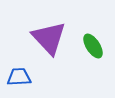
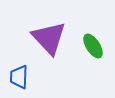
blue trapezoid: rotated 85 degrees counterclockwise
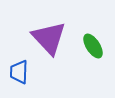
blue trapezoid: moved 5 px up
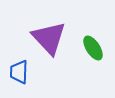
green ellipse: moved 2 px down
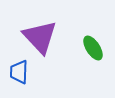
purple triangle: moved 9 px left, 1 px up
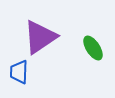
purple triangle: rotated 39 degrees clockwise
